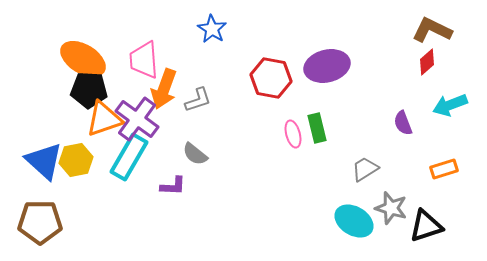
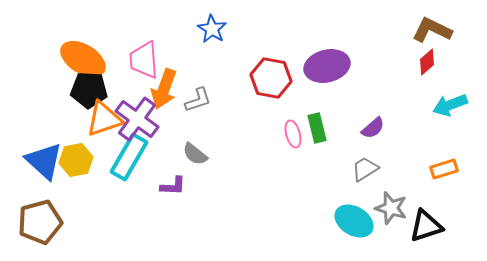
purple semicircle: moved 30 px left, 5 px down; rotated 110 degrees counterclockwise
brown pentagon: rotated 15 degrees counterclockwise
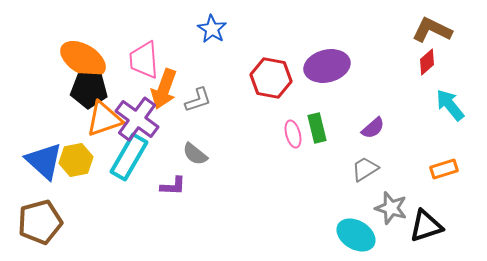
cyan arrow: rotated 72 degrees clockwise
cyan ellipse: moved 2 px right, 14 px down
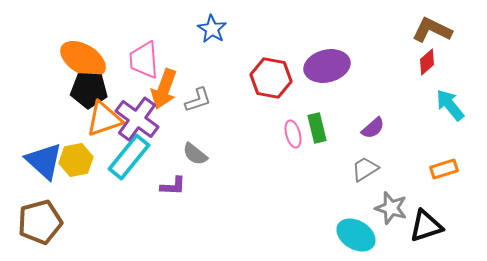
cyan rectangle: rotated 9 degrees clockwise
